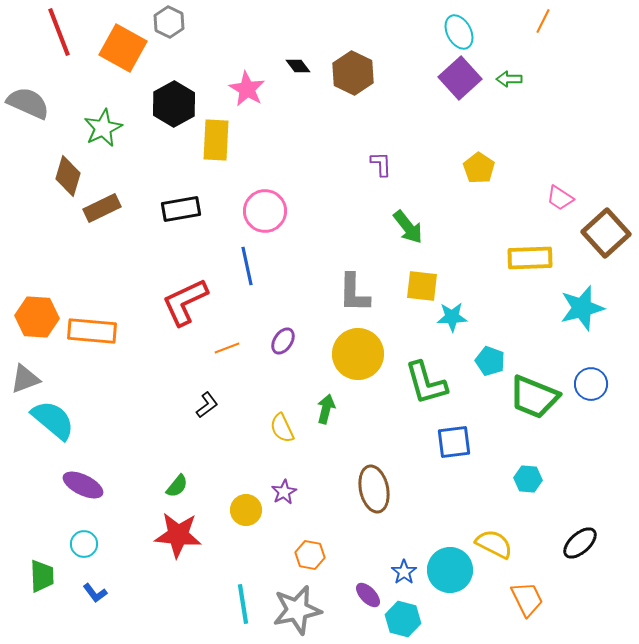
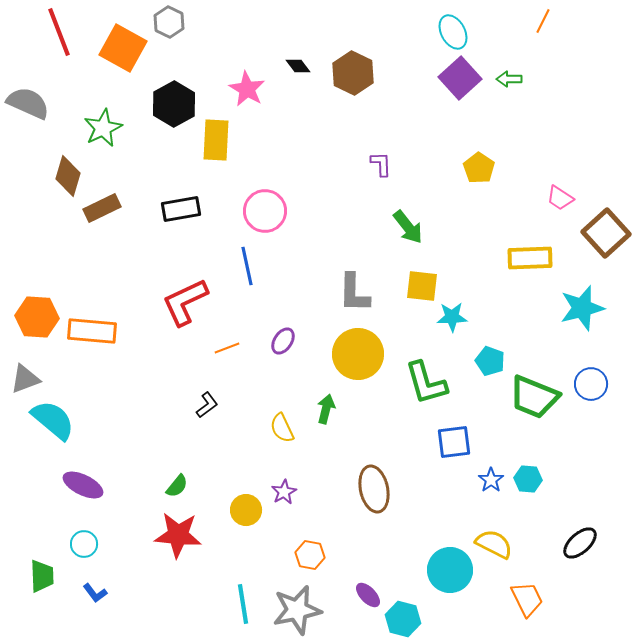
cyan ellipse at (459, 32): moved 6 px left
blue star at (404, 572): moved 87 px right, 92 px up
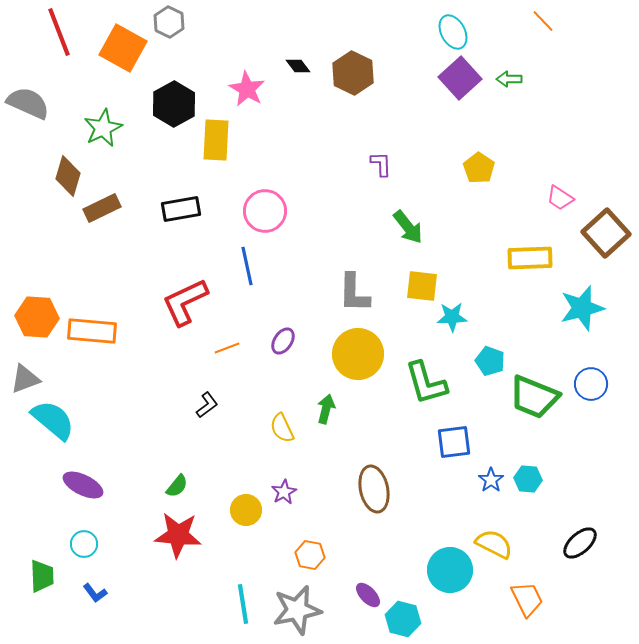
orange line at (543, 21): rotated 70 degrees counterclockwise
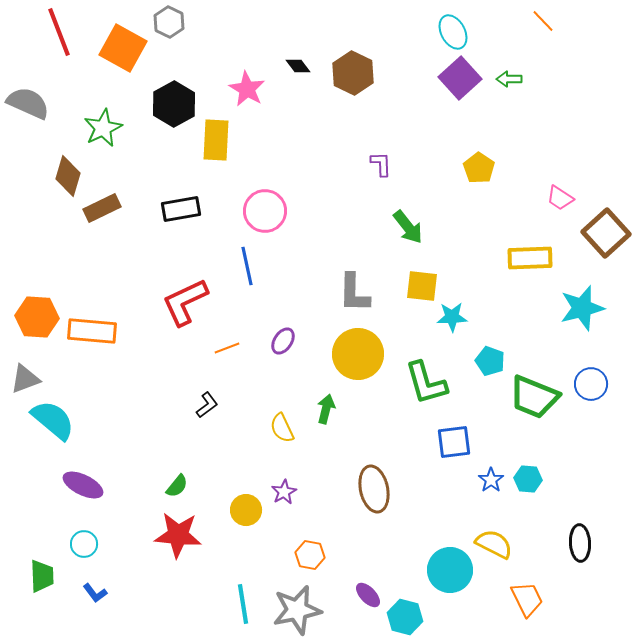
black ellipse at (580, 543): rotated 51 degrees counterclockwise
cyan hexagon at (403, 619): moved 2 px right, 2 px up
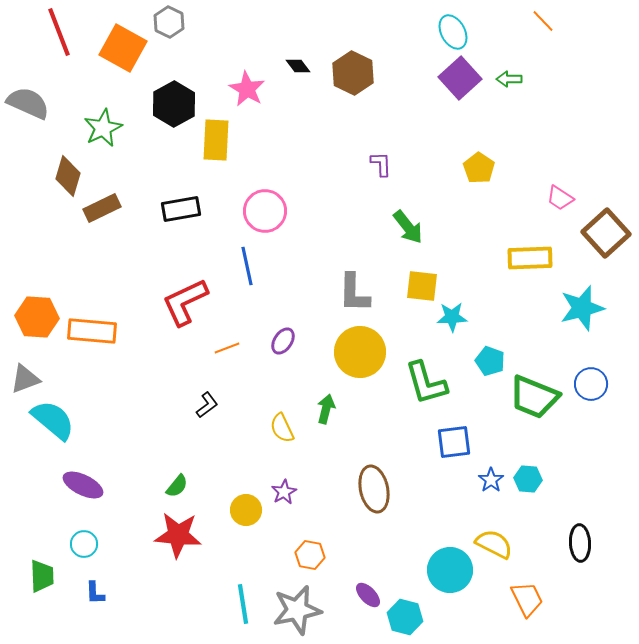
yellow circle at (358, 354): moved 2 px right, 2 px up
blue L-shape at (95, 593): rotated 35 degrees clockwise
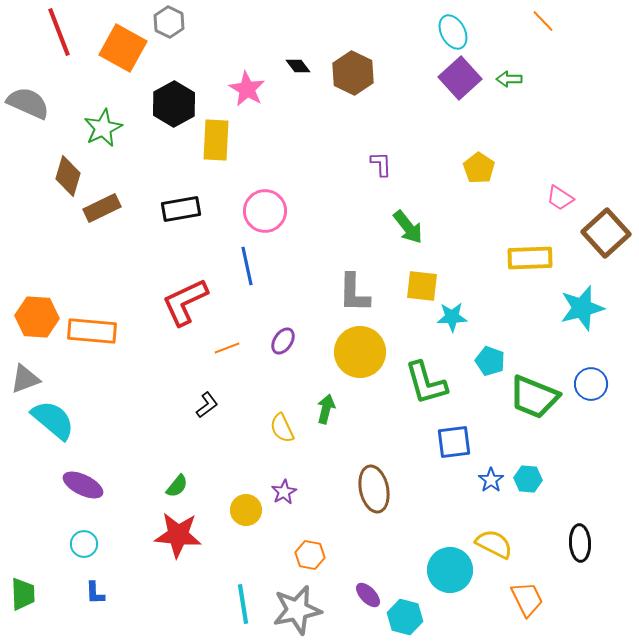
green trapezoid at (42, 576): moved 19 px left, 18 px down
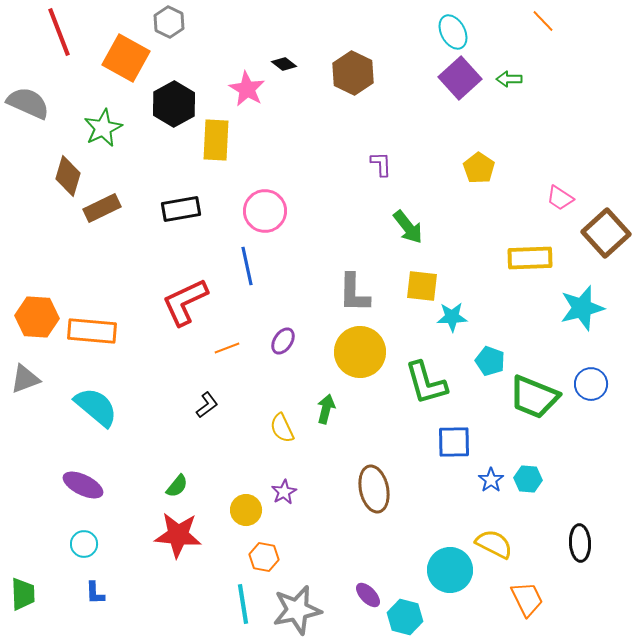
orange square at (123, 48): moved 3 px right, 10 px down
black diamond at (298, 66): moved 14 px left, 2 px up; rotated 15 degrees counterclockwise
cyan semicircle at (53, 420): moved 43 px right, 13 px up
blue square at (454, 442): rotated 6 degrees clockwise
orange hexagon at (310, 555): moved 46 px left, 2 px down
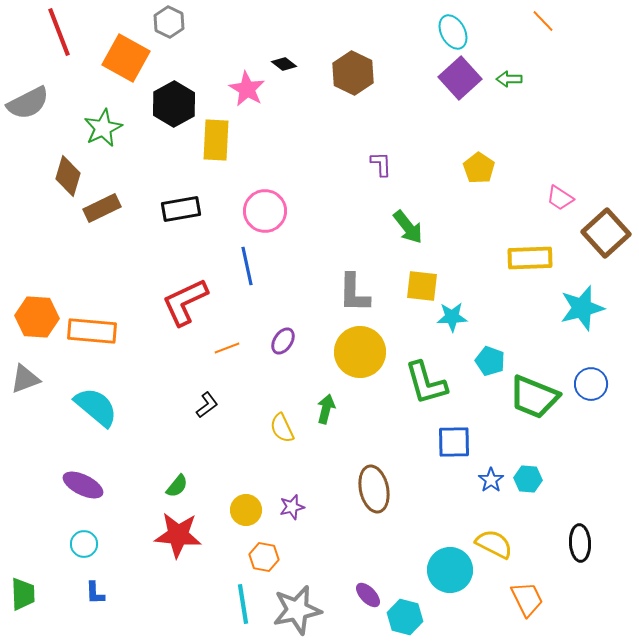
gray semicircle at (28, 103): rotated 129 degrees clockwise
purple star at (284, 492): moved 8 px right, 15 px down; rotated 15 degrees clockwise
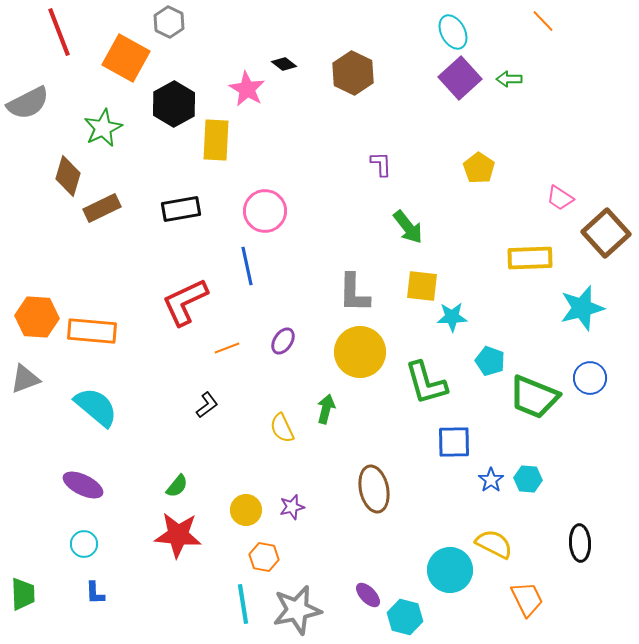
blue circle at (591, 384): moved 1 px left, 6 px up
